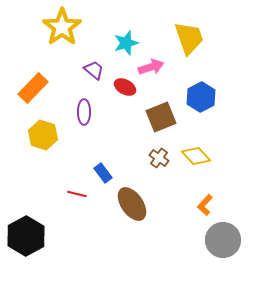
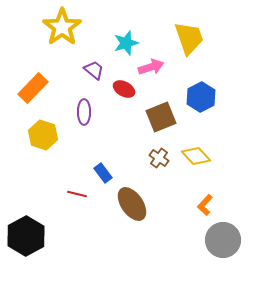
red ellipse: moved 1 px left, 2 px down
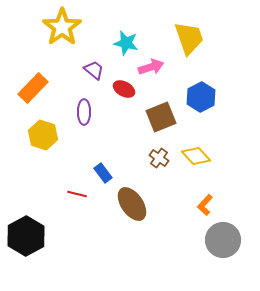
cyan star: rotated 30 degrees clockwise
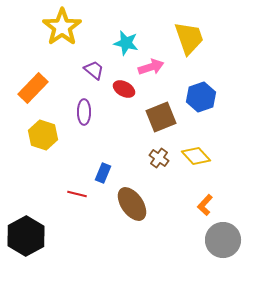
blue hexagon: rotated 8 degrees clockwise
blue rectangle: rotated 60 degrees clockwise
